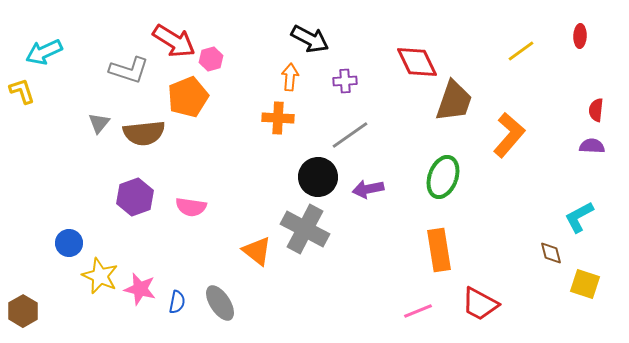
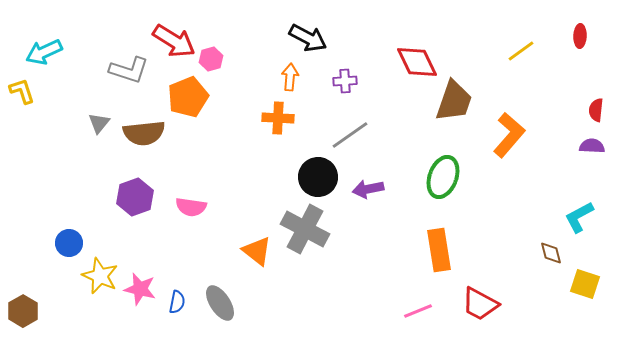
black arrow: moved 2 px left, 1 px up
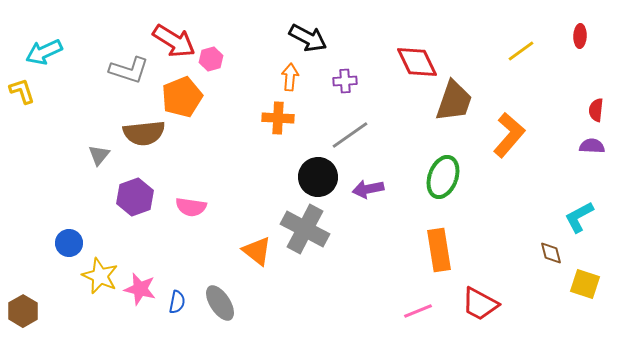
orange pentagon: moved 6 px left
gray triangle: moved 32 px down
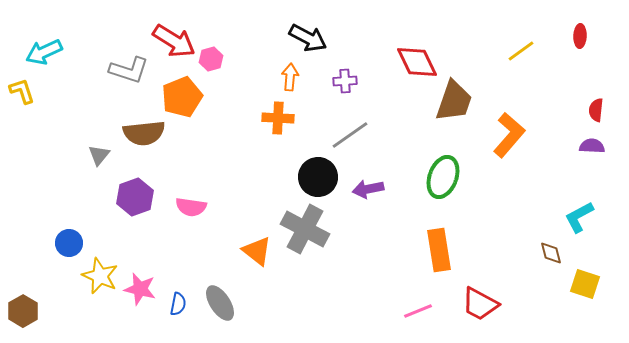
blue semicircle: moved 1 px right, 2 px down
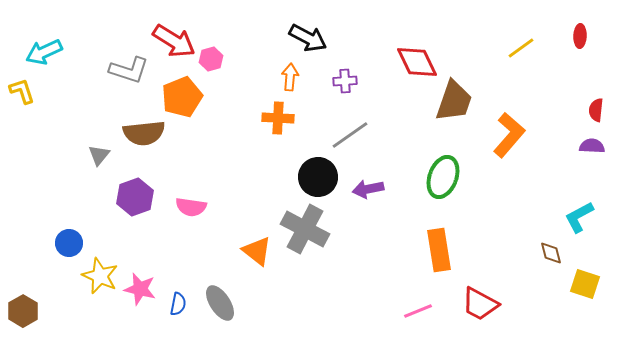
yellow line: moved 3 px up
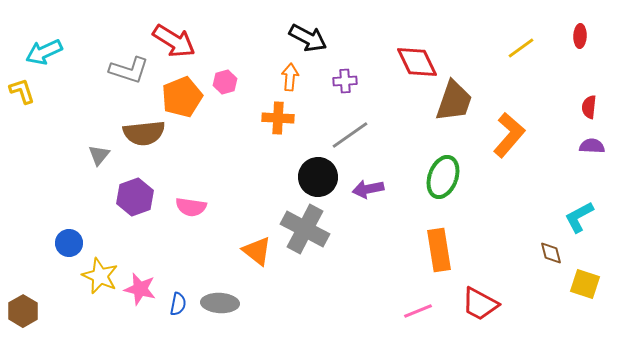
pink hexagon: moved 14 px right, 23 px down
red semicircle: moved 7 px left, 3 px up
gray ellipse: rotated 54 degrees counterclockwise
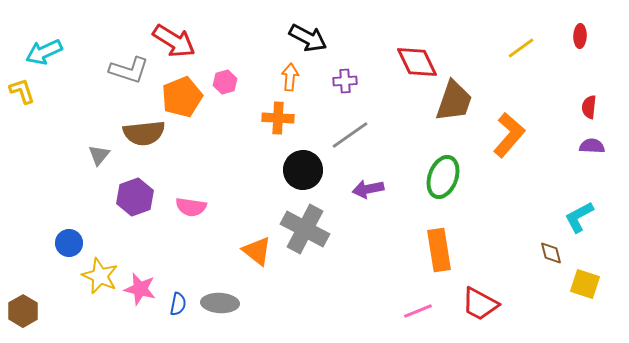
black circle: moved 15 px left, 7 px up
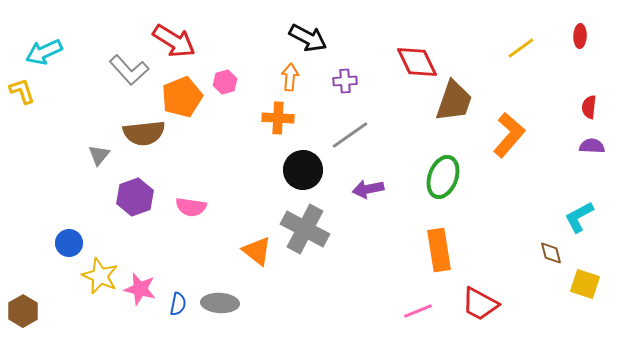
gray L-shape: rotated 30 degrees clockwise
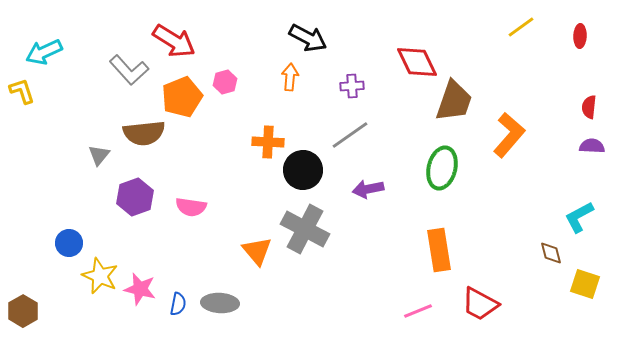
yellow line: moved 21 px up
purple cross: moved 7 px right, 5 px down
orange cross: moved 10 px left, 24 px down
green ellipse: moved 1 px left, 9 px up; rotated 6 degrees counterclockwise
orange triangle: rotated 12 degrees clockwise
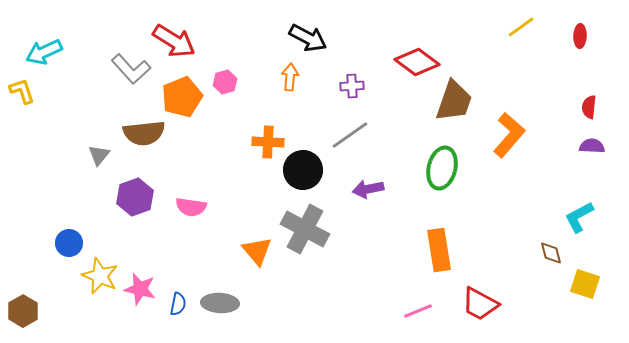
red diamond: rotated 27 degrees counterclockwise
gray L-shape: moved 2 px right, 1 px up
